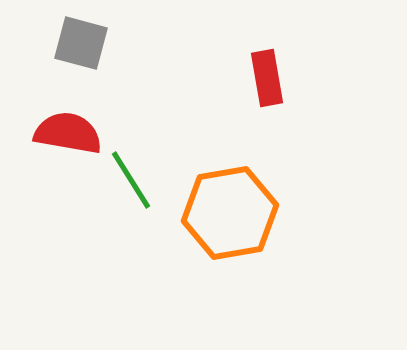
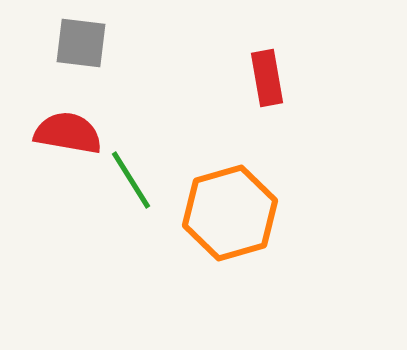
gray square: rotated 8 degrees counterclockwise
orange hexagon: rotated 6 degrees counterclockwise
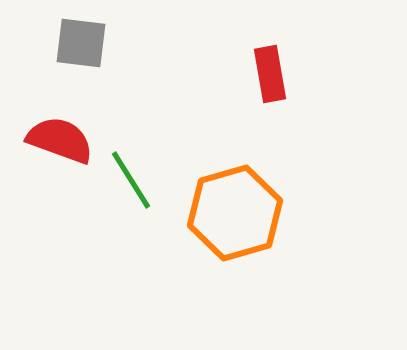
red rectangle: moved 3 px right, 4 px up
red semicircle: moved 8 px left, 7 px down; rotated 10 degrees clockwise
orange hexagon: moved 5 px right
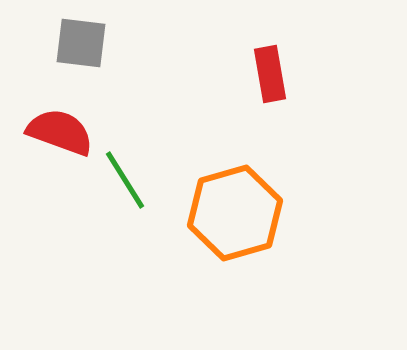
red semicircle: moved 8 px up
green line: moved 6 px left
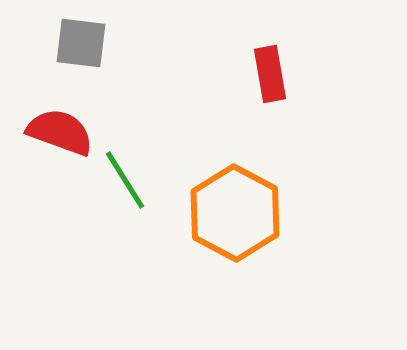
orange hexagon: rotated 16 degrees counterclockwise
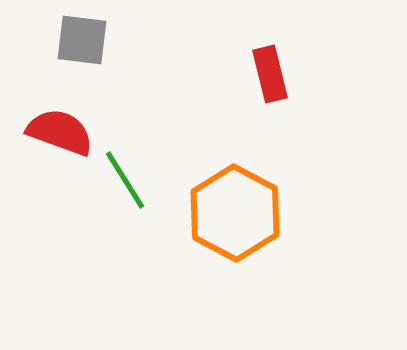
gray square: moved 1 px right, 3 px up
red rectangle: rotated 4 degrees counterclockwise
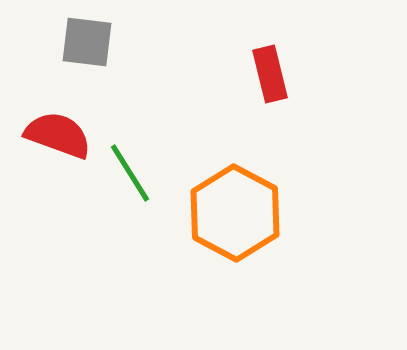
gray square: moved 5 px right, 2 px down
red semicircle: moved 2 px left, 3 px down
green line: moved 5 px right, 7 px up
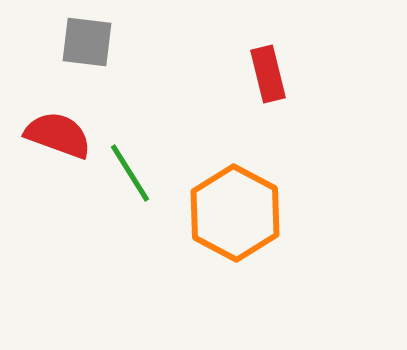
red rectangle: moved 2 px left
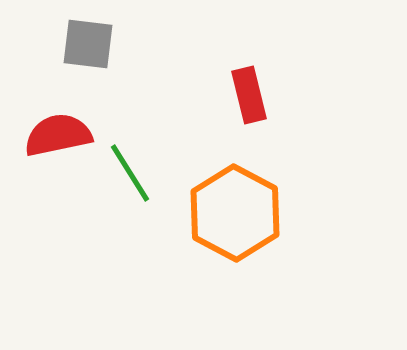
gray square: moved 1 px right, 2 px down
red rectangle: moved 19 px left, 21 px down
red semicircle: rotated 32 degrees counterclockwise
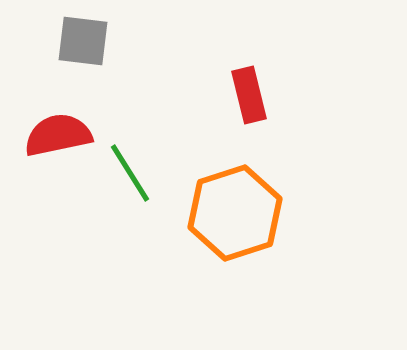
gray square: moved 5 px left, 3 px up
orange hexagon: rotated 14 degrees clockwise
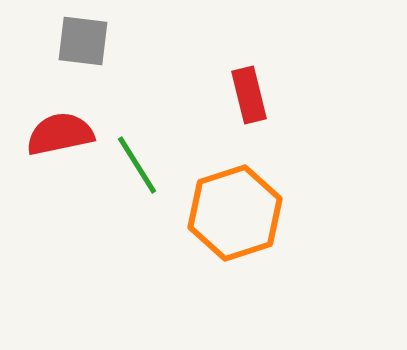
red semicircle: moved 2 px right, 1 px up
green line: moved 7 px right, 8 px up
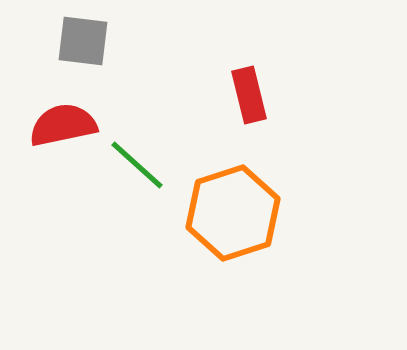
red semicircle: moved 3 px right, 9 px up
green line: rotated 16 degrees counterclockwise
orange hexagon: moved 2 px left
